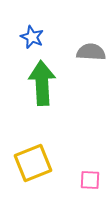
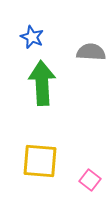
yellow square: moved 7 px right, 2 px up; rotated 27 degrees clockwise
pink square: rotated 35 degrees clockwise
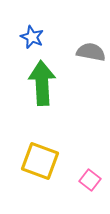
gray semicircle: rotated 8 degrees clockwise
yellow square: rotated 15 degrees clockwise
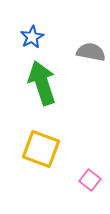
blue star: rotated 20 degrees clockwise
green arrow: rotated 15 degrees counterclockwise
yellow square: moved 1 px right, 12 px up
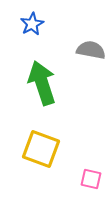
blue star: moved 13 px up
gray semicircle: moved 2 px up
pink square: moved 1 px right, 1 px up; rotated 25 degrees counterclockwise
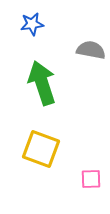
blue star: rotated 20 degrees clockwise
pink square: rotated 15 degrees counterclockwise
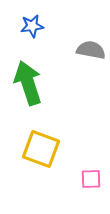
blue star: moved 2 px down
green arrow: moved 14 px left
